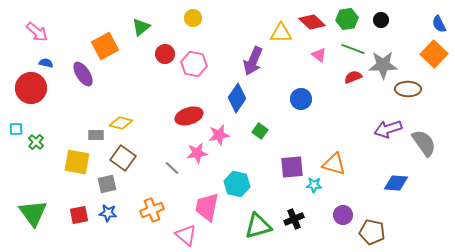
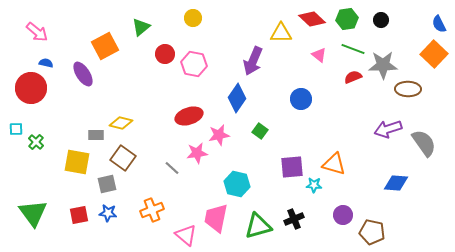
red diamond at (312, 22): moved 3 px up
pink trapezoid at (207, 207): moved 9 px right, 11 px down
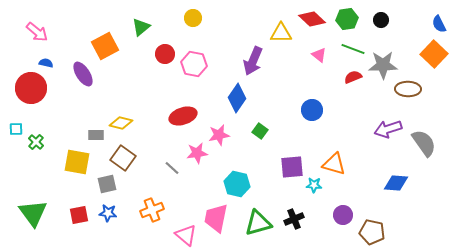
blue circle at (301, 99): moved 11 px right, 11 px down
red ellipse at (189, 116): moved 6 px left
green triangle at (258, 226): moved 3 px up
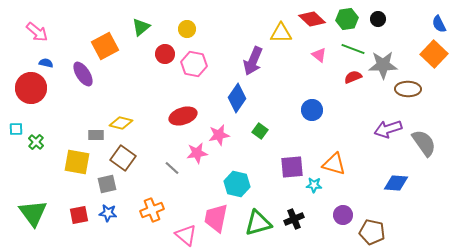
yellow circle at (193, 18): moved 6 px left, 11 px down
black circle at (381, 20): moved 3 px left, 1 px up
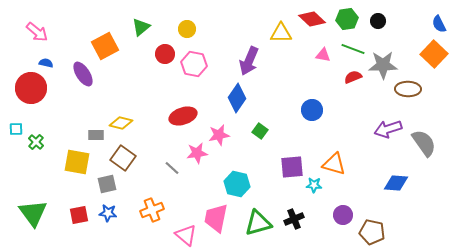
black circle at (378, 19): moved 2 px down
pink triangle at (319, 55): moved 4 px right; rotated 28 degrees counterclockwise
purple arrow at (253, 61): moved 4 px left
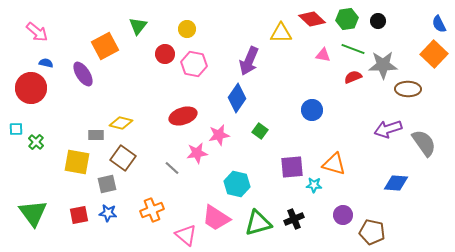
green triangle at (141, 27): moved 3 px left, 1 px up; rotated 12 degrees counterclockwise
pink trapezoid at (216, 218): rotated 68 degrees counterclockwise
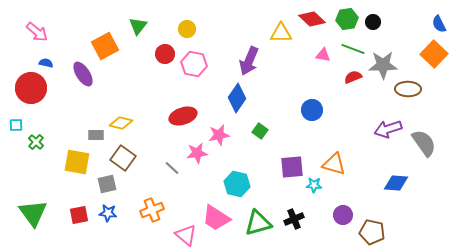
black circle at (378, 21): moved 5 px left, 1 px down
cyan square at (16, 129): moved 4 px up
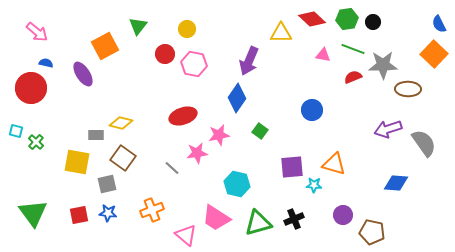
cyan square at (16, 125): moved 6 px down; rotated 16 degrees clockwise
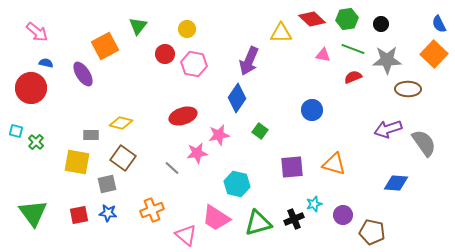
black circle at (373, 22): moved 8 px right, 2 px down
gray star at (383, 65): moved 4 px right, 5 px up
gray rectangle at (96, 135): moved 5 px left
cyan star at (314, 185): moved 19 px down; rotated 21 degrees counterclockwise
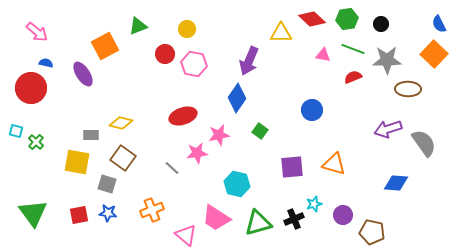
green triangle at (138, 26): rotated 30 degrees clockwise
gray square at (107, 184): rotated 30 degrees clockwise
